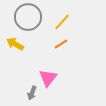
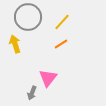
yellow arrow: rotated 42 degrees clockwise
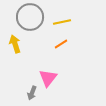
gray circle: moved 2 px right
yellow line: rotated 36 degrees clockwise
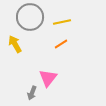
yellow arrow: rotated 12 degrees counterclockwise
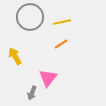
yellow arrow: moved 12 px down
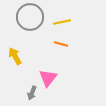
orange line: rotated 48 degrees clockwise
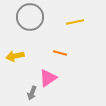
yellow line: moved 13 px right
orange line: moved 1 px left, 9 px down
yellow arrow: rotated 72 degrees counterclockwise
pink triangle: rotated 18 degrees clockwise
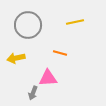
gray circle: moved 2 px left, 8 px down
yellow arrow: moved 1 px right, 2 px down
pink triangle: rotated 30 degrees clockwise
gray arrow: moved 1 px right
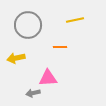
yellow line: moved 2 px up
orange line: moved 6 px up; rotated 16 degrees counterclockwise
gray arrow: rotated 56 degrees clockwise
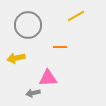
yellow line: moved 1 px right, 4 px up; rotated 18 degrees counterclockwise
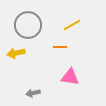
yellow line: moved 4 px left, 9 px down
yellow arrow: moved 5 px up
pink triangle: moved 22 px right, 1 px up; rotated 12 degrees clockwise
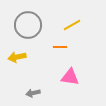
yellow arrow: moved 1 px right, 4 px down
